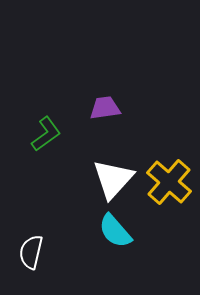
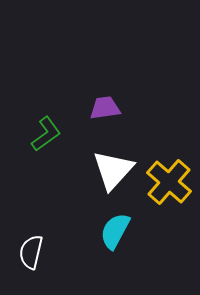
white triangle: moved 9 px up
cyan semicircle: rotated 69 degrees clockwise
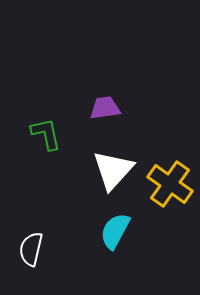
green L-shape: rotated 66 degrees counterclockwise
yellow cross: moved 1 px right, 2 px down; rotated 6 degrees counterclockwise
white semicircle: moved 3 px up
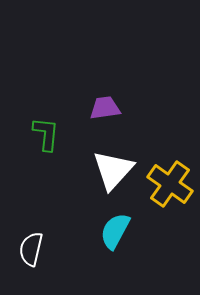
green L-shape: rotated 18 degrees clockwise
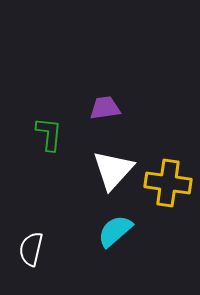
green L-shape: moved 3 px right
yellow cross: moved 2 px left, 1 px up; rotated 27 degrees counterclockwise
cyan semicircle: rotated 21 degrees clockwise
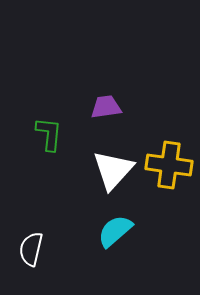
purple trapezoid: moved 1 px right, 1 px up
yellow cross: moved 1 px right, 18 px up
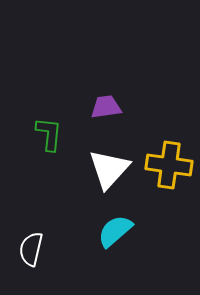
white triangle: moved 4 px left, 1 px up
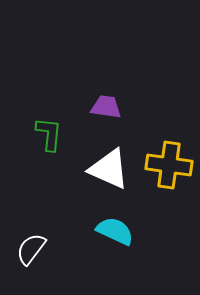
purple trapezoid: rotated 16 degrees clockwise
white triangle: rotated 48 degrees counterclockwise
cyan semicircle: rotated 66 degrees clockwise
white semicircle: rotated 24 degrees clockwise
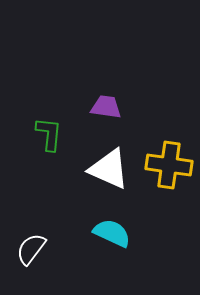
cyan semicircle: moved 3 px left, 2 px down
